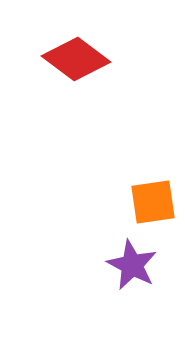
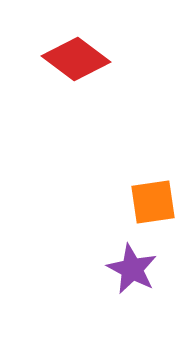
purple star: moved 4 px down
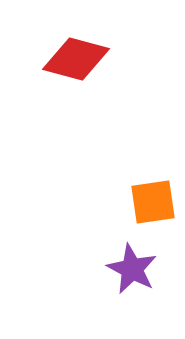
red diamond: rotated 22 degrees counterclockwise
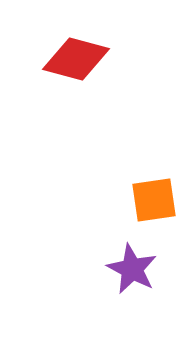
orange square: moved 1 px right, 2 px up
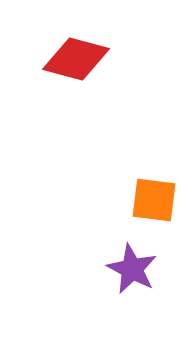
orange square: rotated 15 degrees clockwise
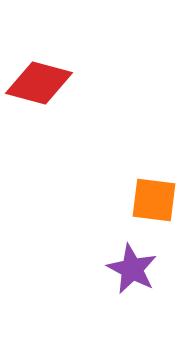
red diamond: moved 37 px left, 24 px down
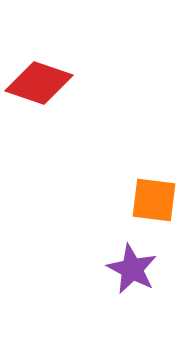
red diamond: rotated 4 degrees clockwise
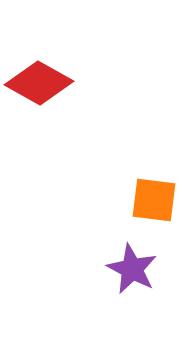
red diamond: rotated 10 degrees clockwise
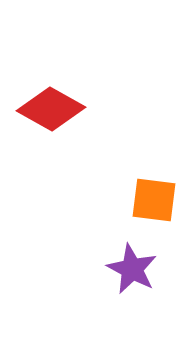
red diamond: moved 12 px right, 26 px down
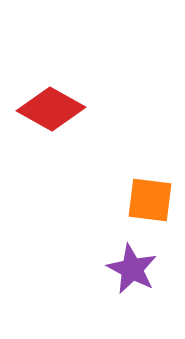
orange square: moved 4 px left
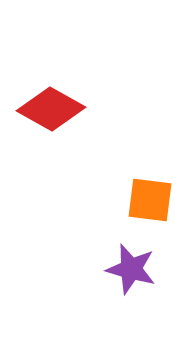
purple star: moved 1 px left; rotated 12 degrees counterclockwise
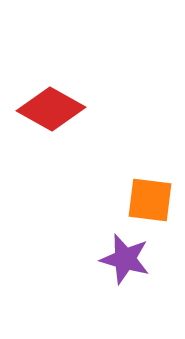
purple star: moved 6 px left, 10 px up
